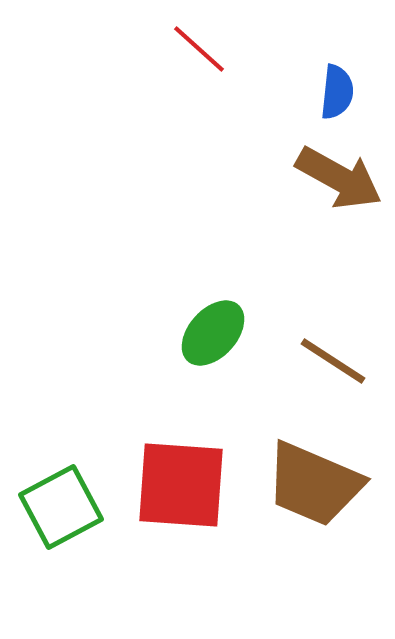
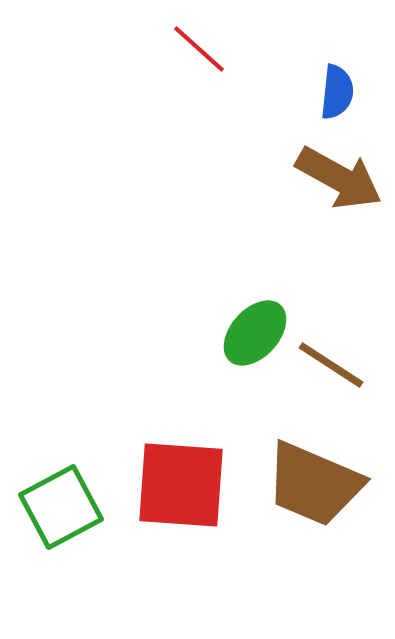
green ellipse: moved 42 px right
brown line: moved 2 px left, 4 px down
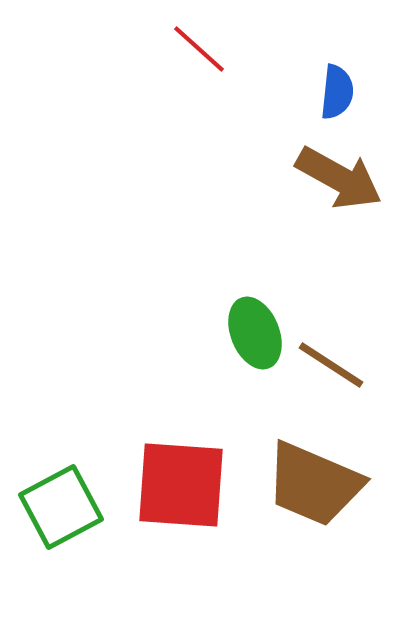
green ellipse: rotated 64 degrees counterclockwise
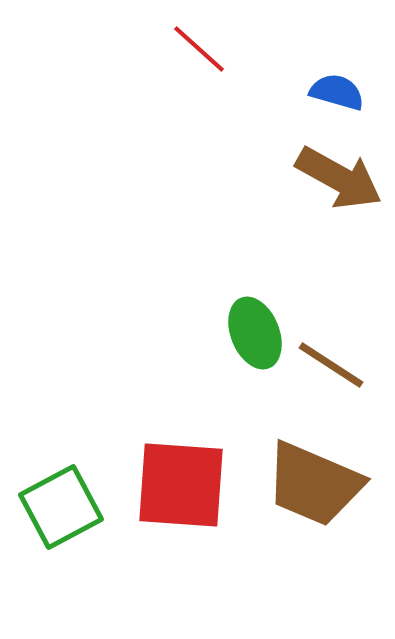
blue semicircle: rotated 80 degrees counterclockwise
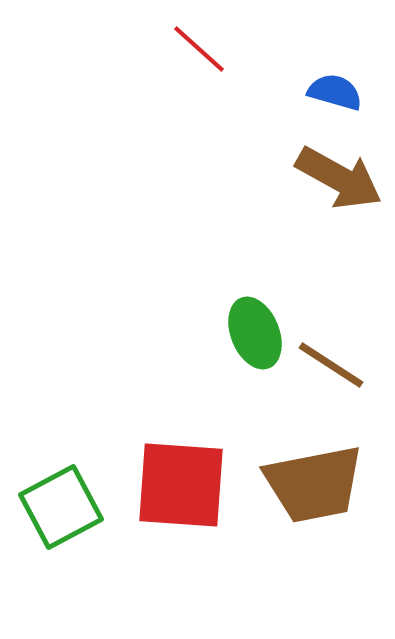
blue semicircle: moved 2 px left
brown trapezoid: rotated 34 degrees counterclockwise
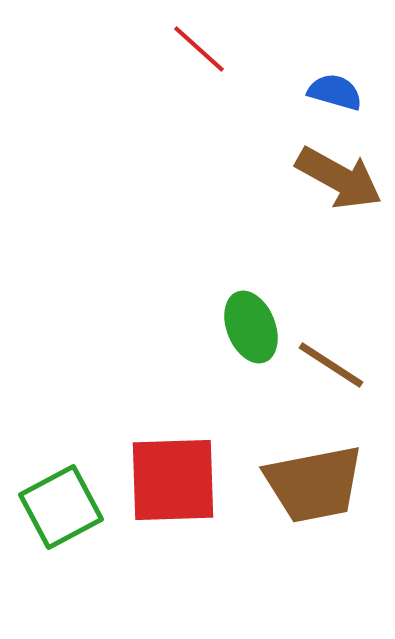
green ellipse: moved 4 px left, 6 px up
red square: moved 8 px left, 5 px up; rotated 6 degrees counterclockwise
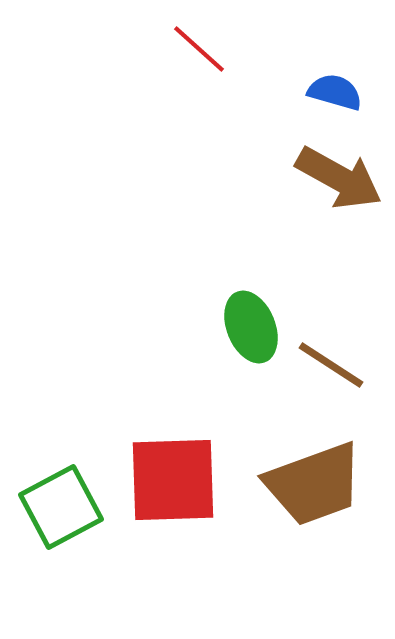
brown trapezoid: rotated 9 degrees counterclockwise
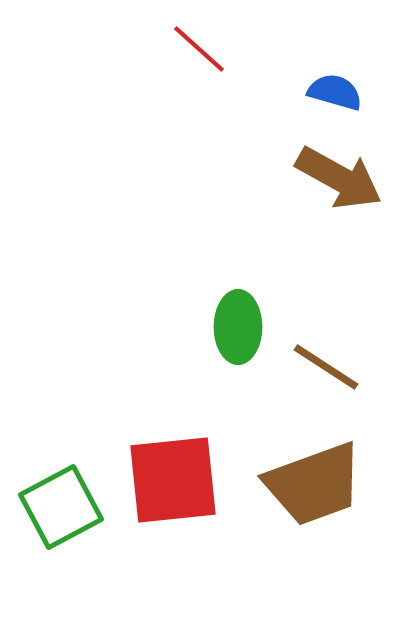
green ellipse: moved 13 px left; rotated 22 degrees clockwise
brown line: moved 5 px left, 2 px down
red square: rotated 4 degrees counterclockwise
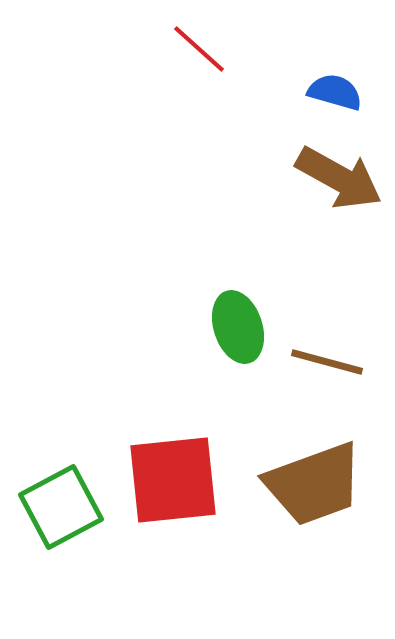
green ellipse: rotated 18 degrees counterclockwise
brown line: moved 1 px right, 5 px up; rotated 18 degrees counterclockwise
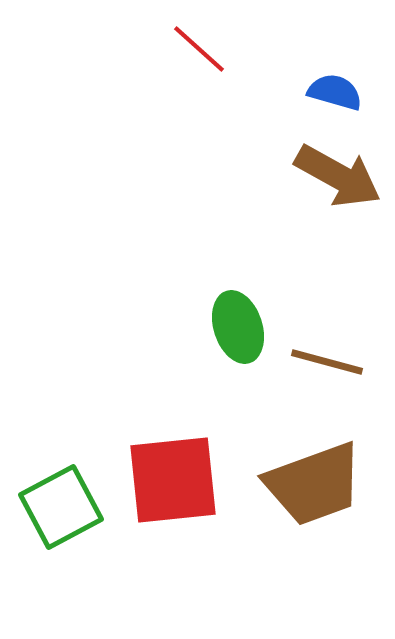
brown arrow: moved 1 px left, 2 px up
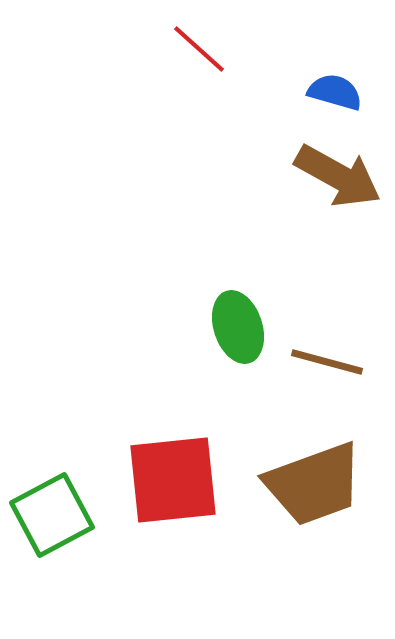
green square: moved 9 px left, 8 px down
